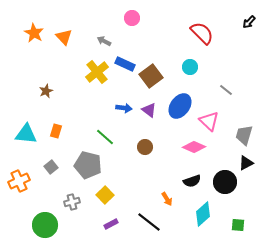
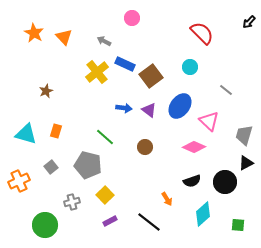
cyan triangle: rotated 10 degrees clockwise
purple rectangle: moved 1 px left, 3 px up
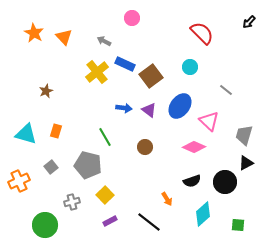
green line: rotated 18 degrees clockwise
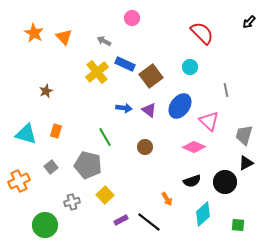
gray line: rotated 40 degrees clockwise
purple rectangle: moved 11 px right, 1 px up
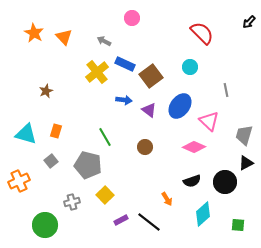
blue arrow: moved 8 px up
gray square: moved 6 px up
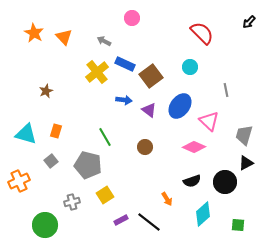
yellow square: rotated 12 degrees clockwise
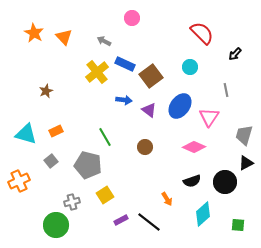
black arrow: moved 14 px left, 32 px down
pink triangle: moved 4 px up; rotated 20 degrees clockwise
orange rectangle: rotated 48 degrees clockwise
green circle: moved 11 px right
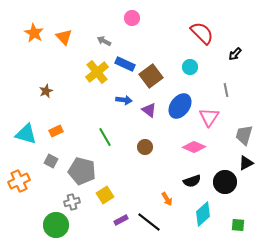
gray square: rotated 24 degrees counterclockwise
gray pentagon: moved 6 px left, 6 px down
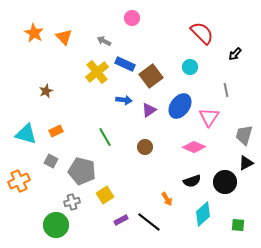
purple triangle: rotated 49 degrees clockwise
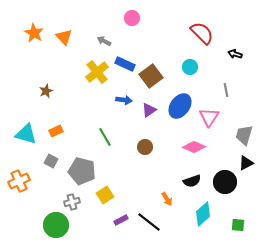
black arrow: rotated 64 degrees clockwise
